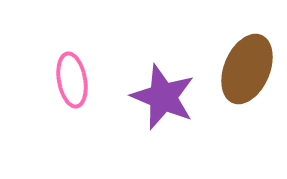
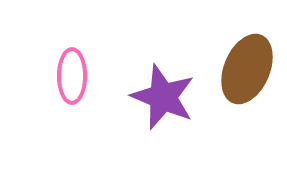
pink ellipse: moved 4 px up; rotated 10 degrees clockwise
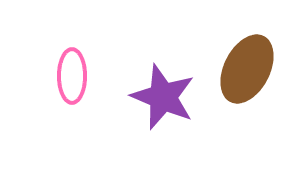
brown ellipse: rotated 4 degrees clockwise
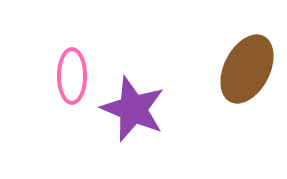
purple star: moved 30 px left, 12 px down
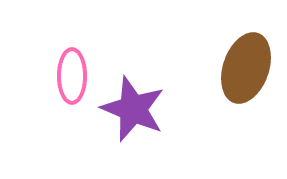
brown ellipse: moved 1 px left, 1 px up; rotated 8 degrees counterclockwise
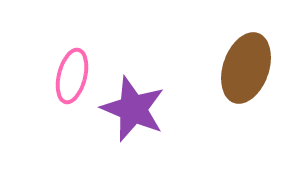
pink ellipse: rotated 14 degrees clockwise
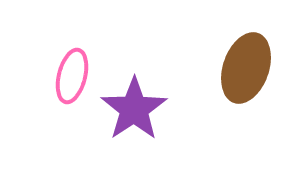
purple star: moved 1 px right; rotated 16 degrees clockwise
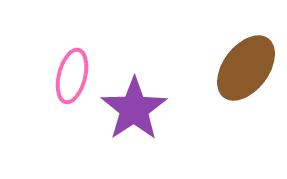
brown ellipse: rotated 18 degrees clockwise
